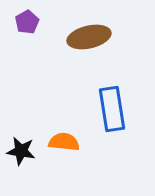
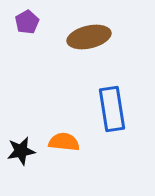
black star: rotated 20 degrees counterclockwise
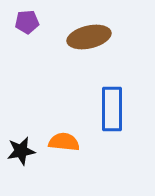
purple pentagon: rotated 25 degrees clockwise
blue rectangle: rotated 9 degrees clockwise
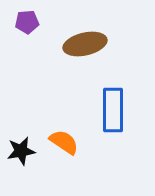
brown ellipse: moved 4 px left, 7 px down
blue rectangle: moved 1 px right, 1 px down
orange semicircle: rotated 28 degrees clockwise
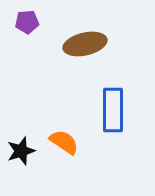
black star: rotated 8 degrees counterclockwise
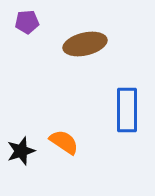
blue rectangle: moved 14 px right
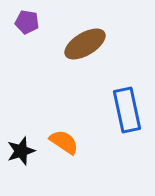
purple pentagon: rotated 15 degrees clockwise
brown ellipse: rotated 18 degrees counterclockwise
blue rectangle: rotated 12 degrees counterclockwise
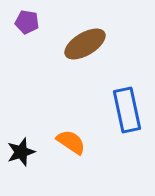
orange semicircle: moved 7 px right
black star: moved 1 px down
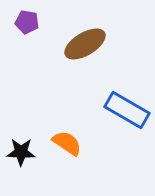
blue rectangle: rotated 48 degrees counterclockwise
orange semicircle: moved 4 px left, 1 px down
black star: rotated 20 degrees clockwise
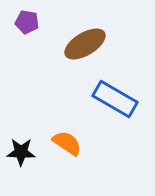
blue rectangle: moved 12 px left, 11 px up
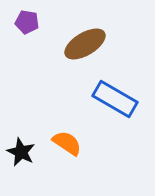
black star: rotated 24 degrees clockwise
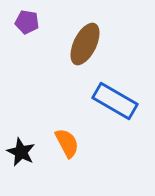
brown ellipse: rotated 33 degrees counterclockwise
blue rectangle: moved 2 px down
orange semicircle: rotated 28 degrees clockwise
